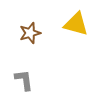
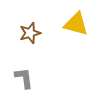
gray L-shape: moved 2 px up
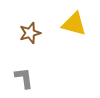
yellow triangle: moved 2 px left
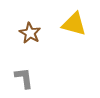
brown star: rotated 25 degrees counterclockwise
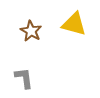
brown star: moved 1 px right, 2 px up
